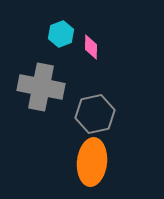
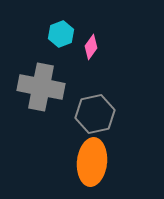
pink diamond: rotated 35 degrees clockwise
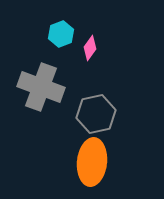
pink diamond: moved 1 px left, 1 px down
gray cross: rotated 9 degrees clockwise
gray hexagon: moved 1 px right
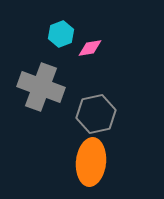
pink diamond: rotated 45 degrees clockwise
orange ellipse: moved 1 px left
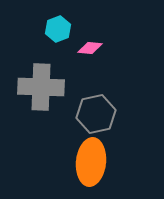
cyan hexagon: moved 3 px left, 5 px up
pink diamond: rotated 15 degrees clockwise
gray cross: rotated 18 degrees counterclockwise
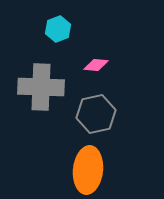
pink diamond: moved 6 px right, 17 px down
orange ellipse: moved 3 px left, 8 px down
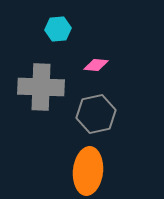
cyan hexagon: rotated 15 degrees clockwise
orange ellipse: moved 1 px down
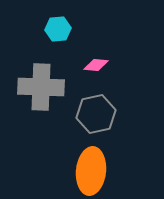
orange ellipse: moved 3 px right
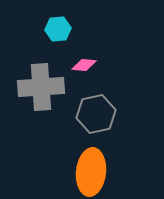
pink diamond: moved 12 px left
gray cross: rotated 6 degrees counterclockwise
orange ellipse: moved 1 px down
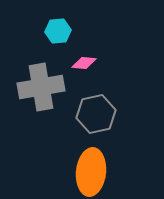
cyan hexagon: moved 2 px down
pink diamond: moved 2 px up
gray cross: rotated 6 degrees counterclockwise
